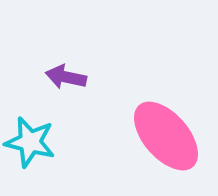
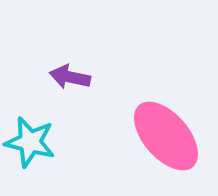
purple arrow: moved 4 px right
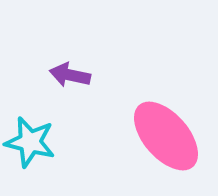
purple arrow: moved 2 px up
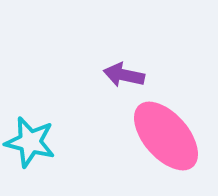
purple arrow: moved 54 px right
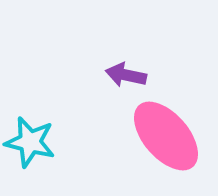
purple arrow: moved 2 px right
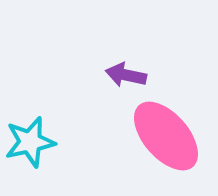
cyan star: rotated 27 degrees counterclockwise
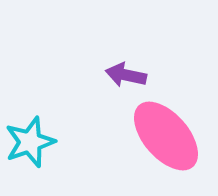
cyan star: rotated 6 degrees counterclockwise
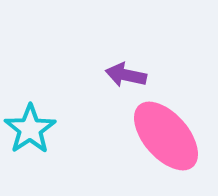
cyan star: moved 13 px up; rotated 15 degrees counterclockwise
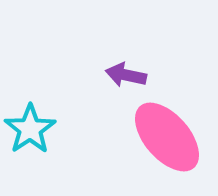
pink ellipse: moved 1 px right, 1 px down
